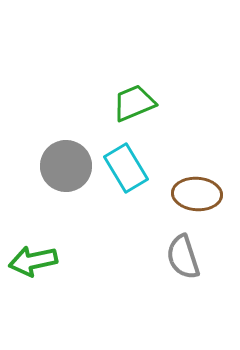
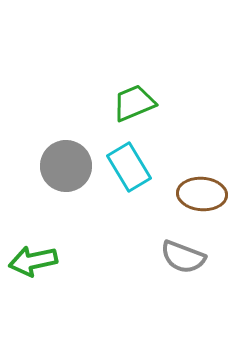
cyan rectangle: moved 3 px right, 1 px up
brown ellipse: moved 5 px right
gray semicircle: rotated 51 degrees counterclockwise
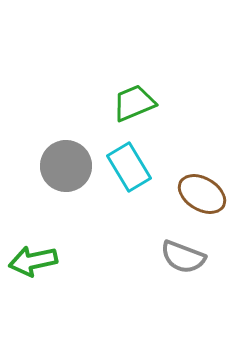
brown ellipse: rotated 27 degrees clockwise
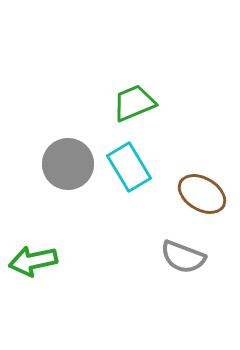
gray circle: moved 2 px right, 2 px up
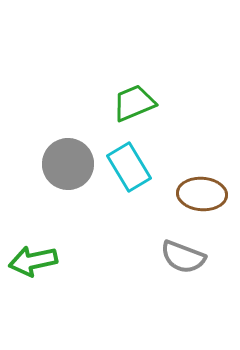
brown ellipse: rotated 27 degrees counterclockwise
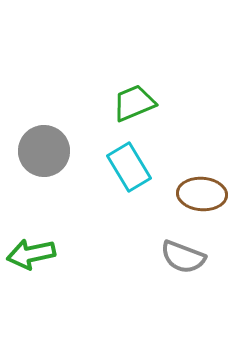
gray circle: moved 24 px left, 13 px up
green arrow: moved 2 px left, 7 px up
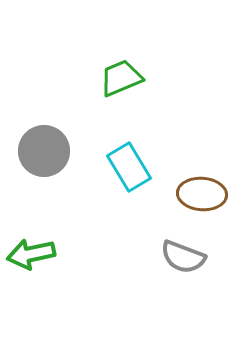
green trapezoid: moved 13 px left, 25 px up
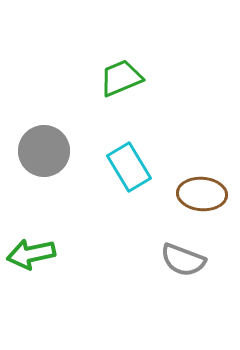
gray semicircle: moved 3 px down
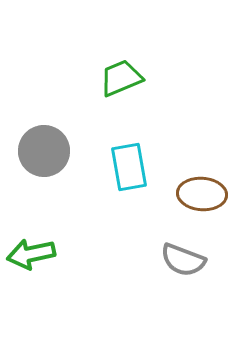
cyan rectangle: rotated 21 degrees clockwise
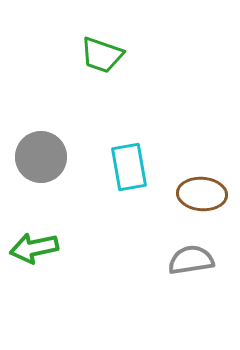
green trapezoid: moved 19 px left, 23 px up; rotated 138 degrees counterclockwise
gray circle: moved 3 px left, 6 px down
green arrow: moved 3 px right, 6 px up
gray semicircle: moved 8 px right; rotated 150 degrees clockwise
